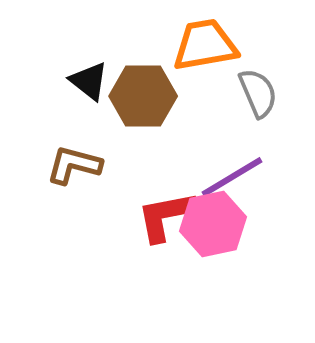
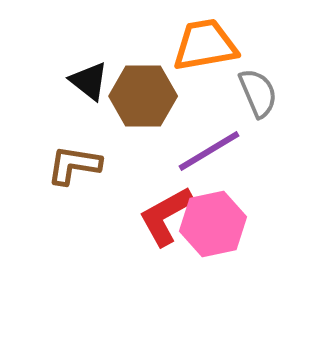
brown L-shape: rotated 6 degrees counterclockwise
purple line: moved 23 px left, 26 px up
red L-shape: rotated 18 degrees counterclockwise
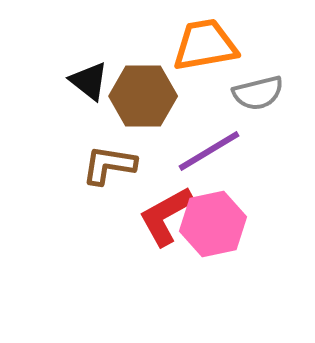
gray semicircle: rotated 99 degrees clockwise
brown L-shape: moved 35 px right
